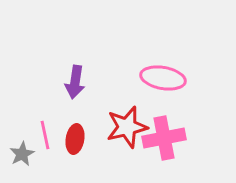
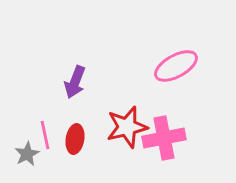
pink ellipse: moved 13 px right, 12 px up; rotated 39 degrees counterclockwise
purple arrow: rotated 12 degrees clockwise
gray star: moved 5 px right
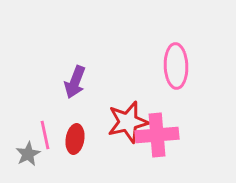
pink ellipse: rotated 63 degrees counterclockwise
red star: moved 1 px right, 5 px up
pink cross: moved 7 px left, 3 px up; rotated 6 degrees clockwise
gray star: moved 1 px right
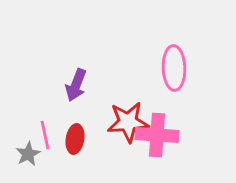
pink ellipse: moved 2 px left, 2 px down
purple arrow: moved 1 px right, 3 px down
red star: rotated 9 degrees clockwise
pink cross: rotated 9 degrees clockwise
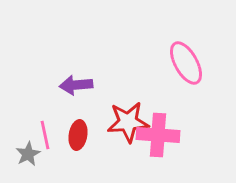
pink ellipse: moved 12 px right, 5 px up; rotated 27 degrees counterclockwise
purple arrow: rotated 64 degrees clockwise
pink cross: moved 1 px right
red ellipse: moved 3 px right, 4 px up
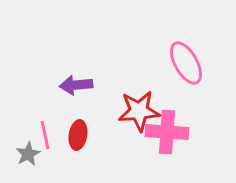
red star: moved 11 px right, 11 px up
pink cross: moved 9 px right, 3 px up
